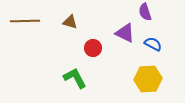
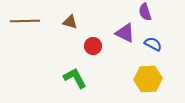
red circle: moved 2 px up
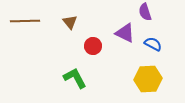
brown triangle: rotated 35 degrees clockwise
